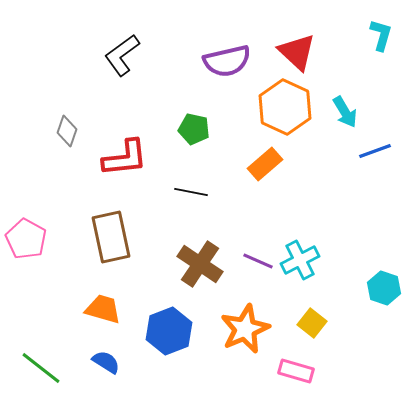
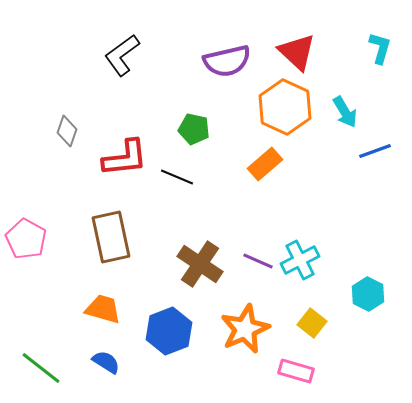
cyan L-shape: moved 1 px left, 13 px down
black line: moved 14 px left, 15 px up; rotated 12 degrees clockwise
cyan hexagon: moved 16 px left, 6 px down; rotated 8 degrees clockwise
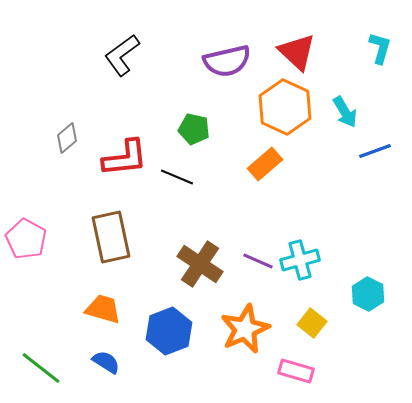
gray diamond: moved 7 px down; rotated 32 degrees clockwise
cyan cross: rotated 12 degrees clockwise
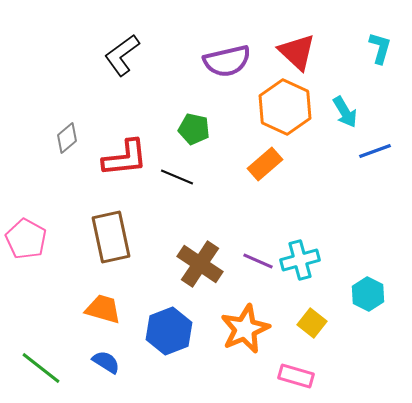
pink rectangle: moved 5 px down
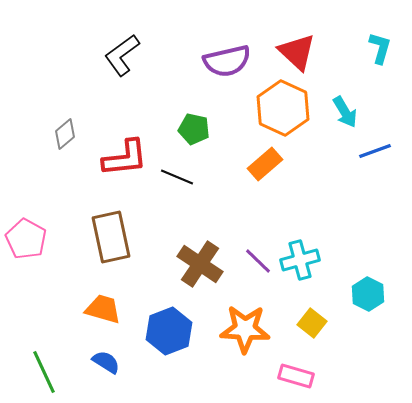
orange hexagon: moved 2 px left, 1 px down
gray diamond: moved 2 px left, 4 px up
purple line: rotated 20 degrees clockwise
orange star: rotated 27 degrees clockwise
green line: moved 3 px right, 4 px down; rotated 27 degrees clockwise
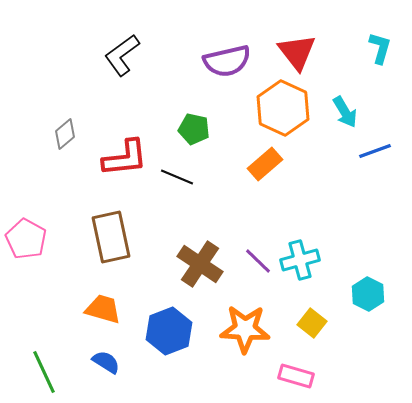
red triangle: rotated 9 degrees clockwise
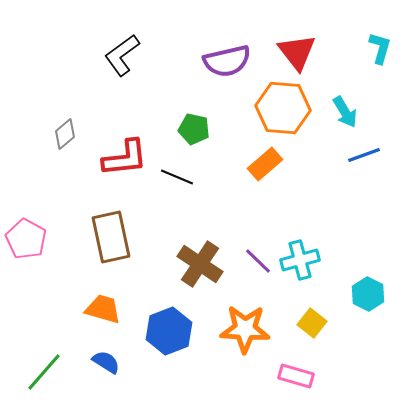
orange hexagon: rotated 20 degrees counterclockwise
blue line: moved 11 px left, 4 px down
green line: rotated 66 degrees clockwise
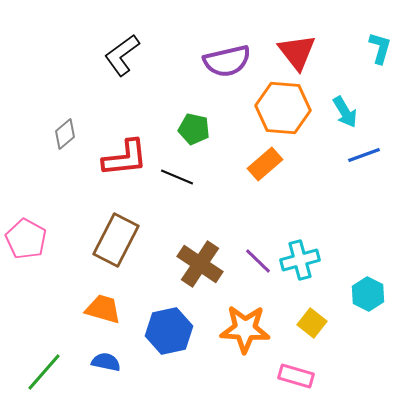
brown rectangle: moved 5 px right, 3 px down; rotated 39 degrees clockwise
blue hexagon: rotated 9 degrees clockwise
blue semicircle: rotated 20 degrees counterclockwise
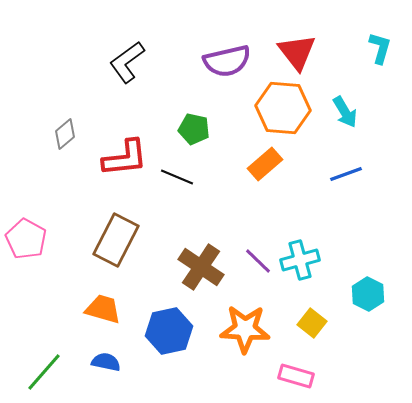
black L-shape: moved 5 px right, 7 px down
blue line: moved 18 px left, 19 px down
brown cross: moved 1 px right, 3 px down
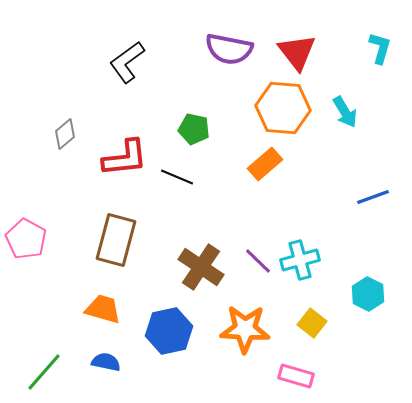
purple semicircle: moved 2 px right, 12 px up; rotated 24 degrees clockwise
blue line: moved 27 px right, 23 px down
brown rectangle: rotated 12 degrees counterclockwise
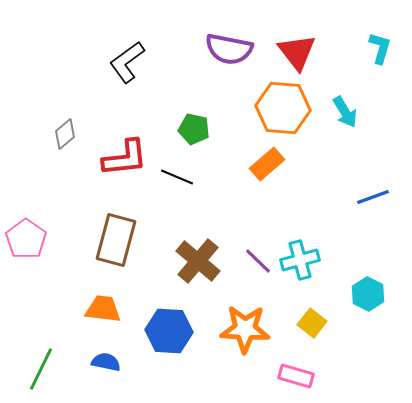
orange rectangle: moved 2 px right
pink pentagon: rotated 6 degrees clockwise
brown cross: moved 3 px left, 6 px up; rotated 6 degrees clockwise
orange trapezoid: rotated 9 degrees counterclockwise
blue hexagon: rotated 15 degrees clockwise
green line: moved 3 px left, 3 px up; rotated 15 degrees counterclockwise
